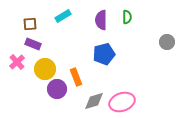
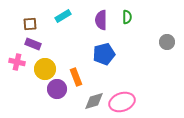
pink cross: rotated 35 degrees counterclockwise
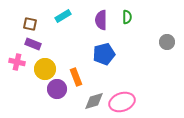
brown square: rotated 16 degrees clockwise
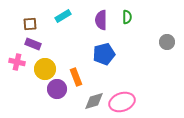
brown square: rotated 16 degrees counterclockwise
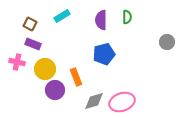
cyan rectangle: moved 1 px left
brown square: rotated 32 degrees clockwise
purple circle: moved 2 px left, 1 px down
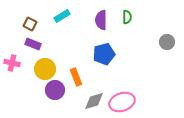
pink cross: moved 5 px left, 1 px down
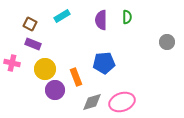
blue pentagon: moved 9 px down; rotated 10 degrees clockwise
gray diamond: moved 2 px left, 1 px down
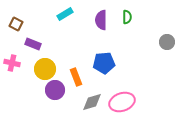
cyan rectangle: moved 3 px right, 2 px up
brown square: moved 14 px left
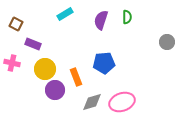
purple semicircle: rotated 18 degrees clockwise
